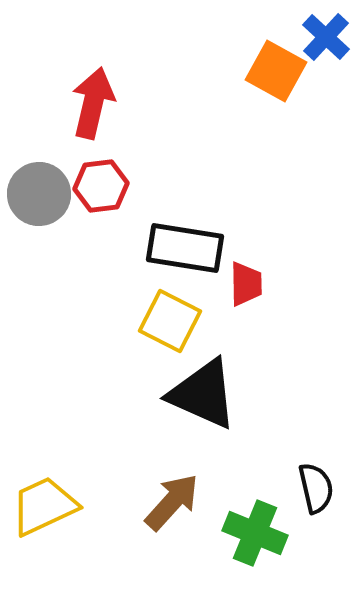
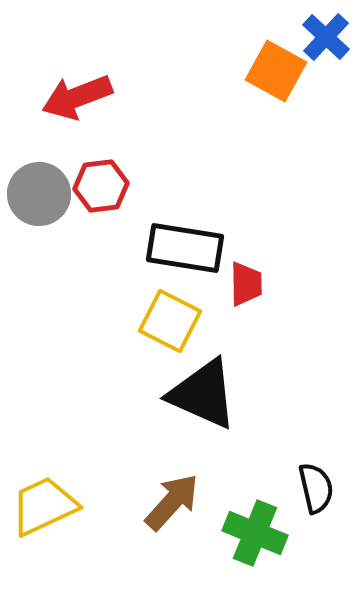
red arrow: moved 16 px left, 6 px up; rotated 124 degrees counterclockwise
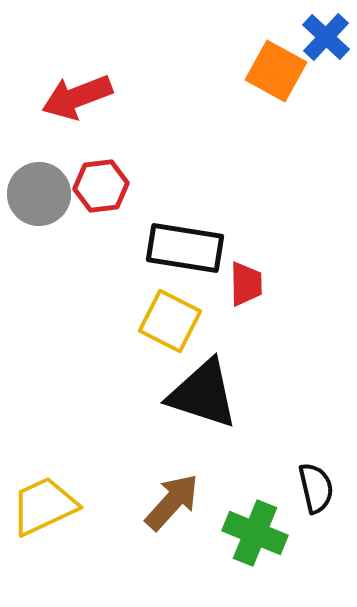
black triangle: rotated 6 degrees counterclockwise
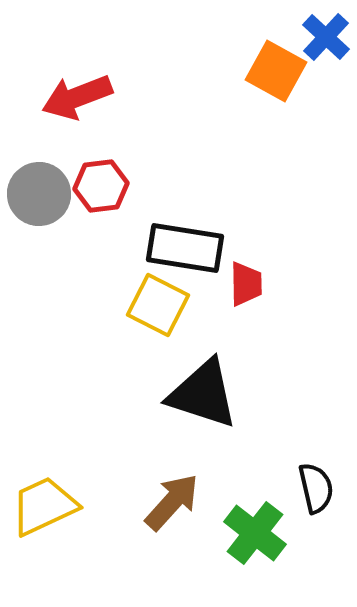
yellow square: moved 12 px left, 16 px up
green cross: rotated 16 degrees clockwise
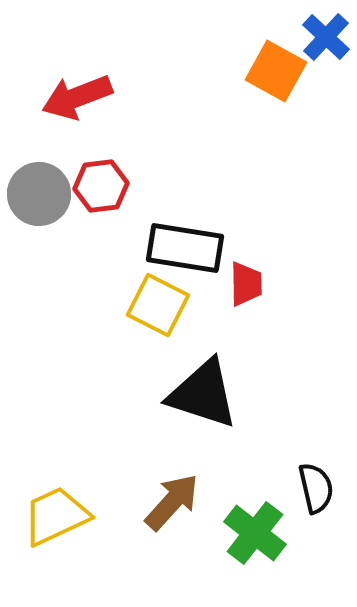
yellow trapezoid: moved 12 px right, 10 px down
